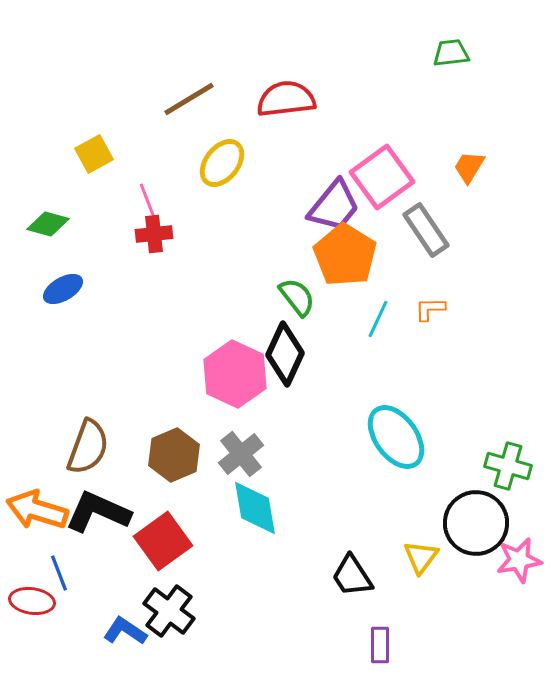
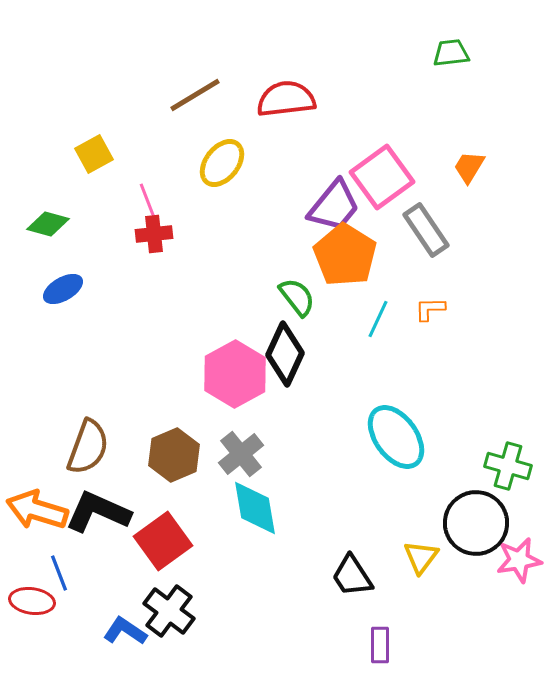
brown line: moved 6 px right, 4 px up
pink hexagon: rotated 6 degrees clockwise
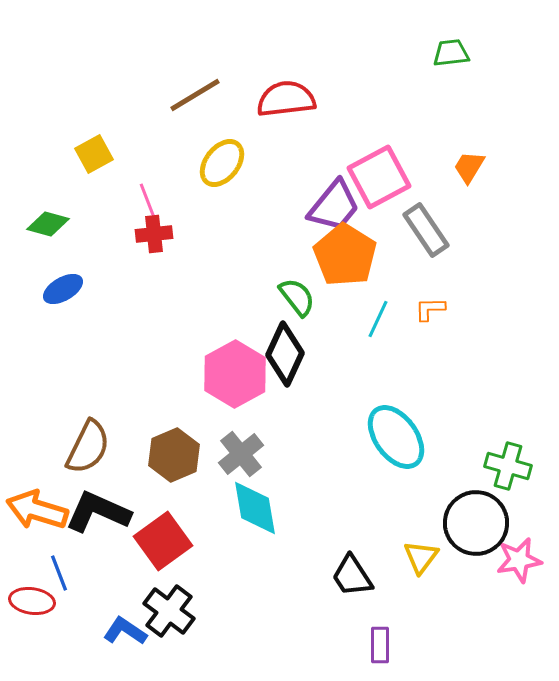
pink square: moved 3 px left; rotated 8 degrees clockwise
brown semicircle: rotated 6 degrees clockwise
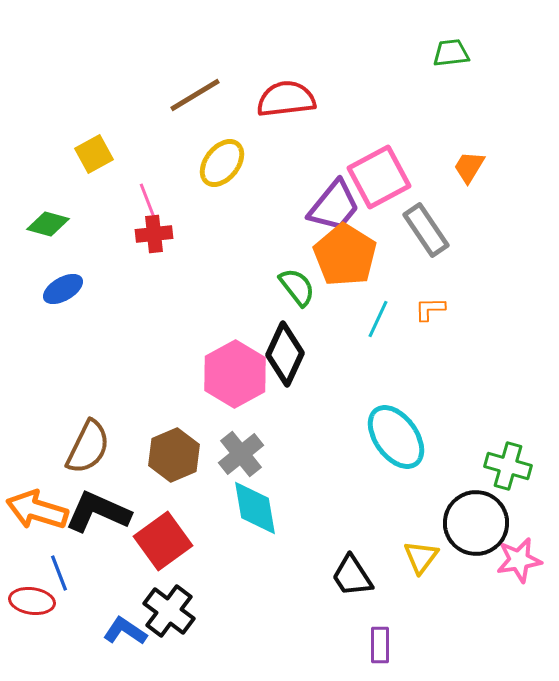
green semicircle: moved 10 px up
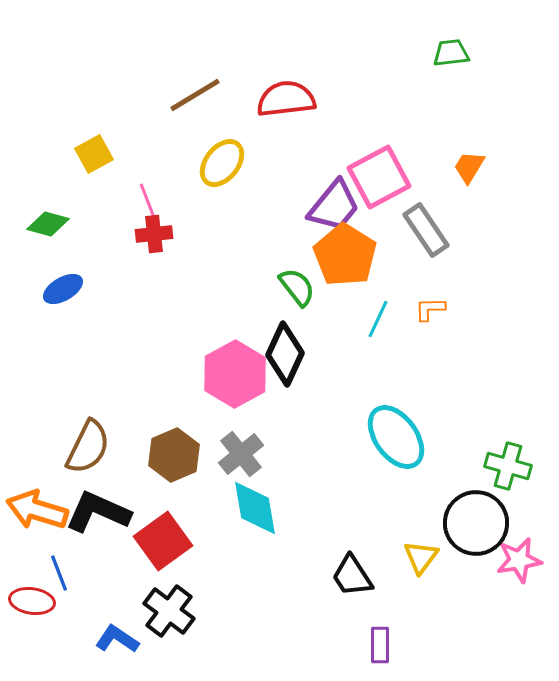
blue L-shape: moved 8 px left, 8 px down
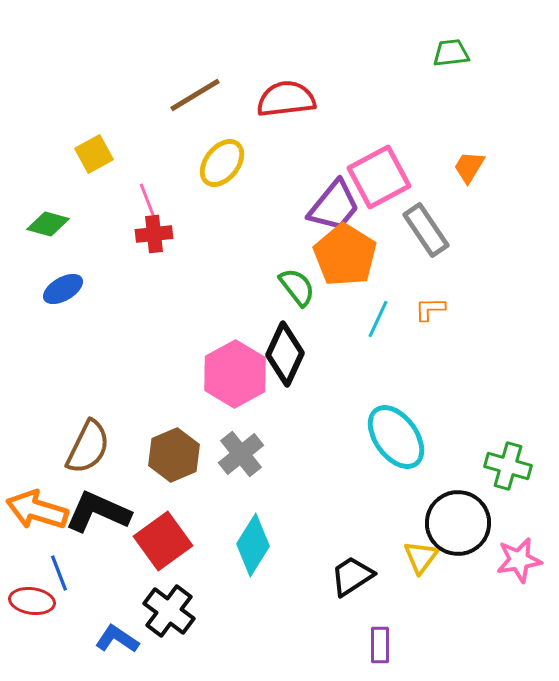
cyan diamond: moved 2 px left, 37 px down; rotated 42 degrees clockwise
black circle: moved 18 px left
black trapezoid: rotated 90 degrees clockwise
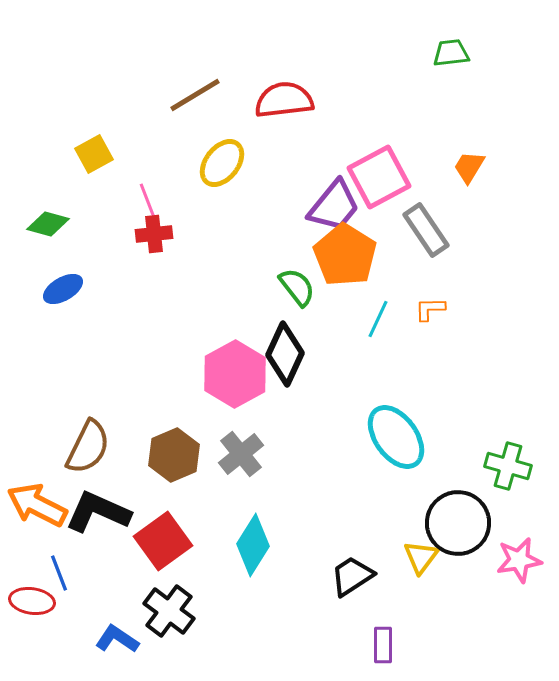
red semicircle: moved 2 px left, 1 px down
orange arrow: moved 5 px up; rotated 10 degrees clockwise
purple rectangle: moved 3 px right
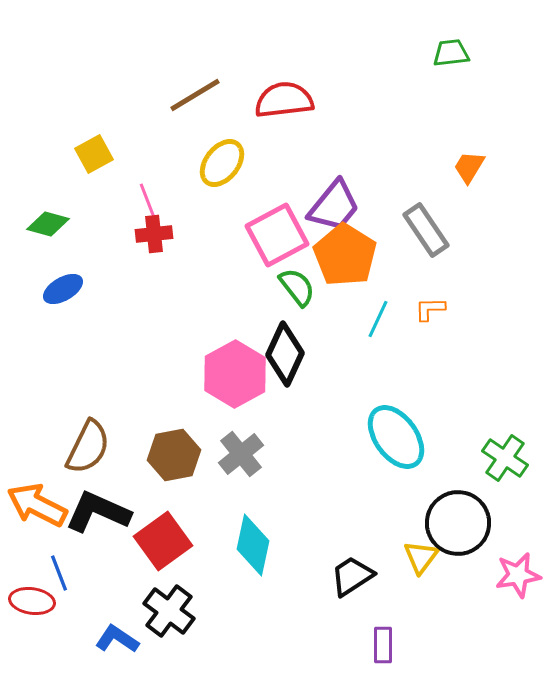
pink square: moved 102 px left, 58 px down
brown hexagon: rotated 12 degrees clockwise
green cross: moved 3 px left, 8 px up; rotated 18 degrees clockwise
cyan diamond: rotated 20 degrees counterclockwise
pink star: moved 1 px left, 15 px down
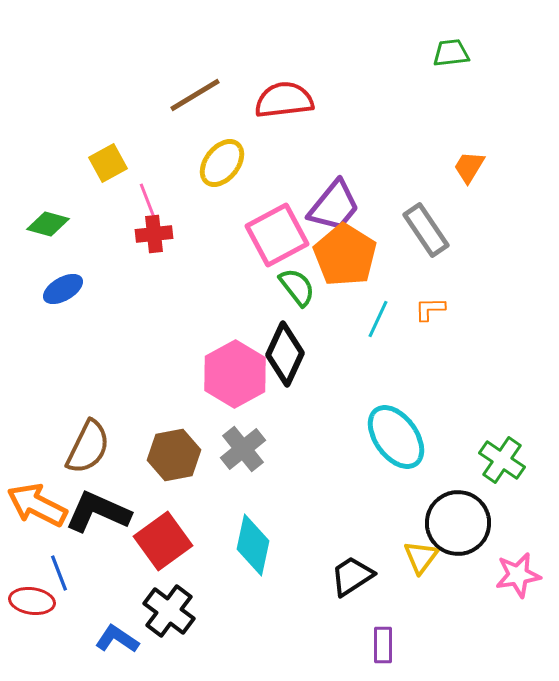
yellow square: moved 14 px right, 9 px down
gray cross: moved 2 px right, 5 px up
green cross: moved 3 px left, 2 px down
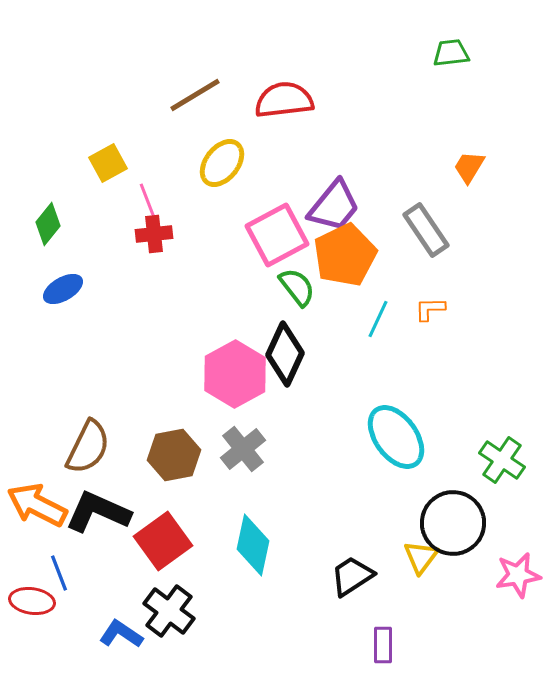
green diamond: rotated 66 degrees counterclockwise
orange pentagon: rotated 14 degrees clockwise
black circle: moved 5 px left
blue L-shape: moved 4 px right, 5 px up
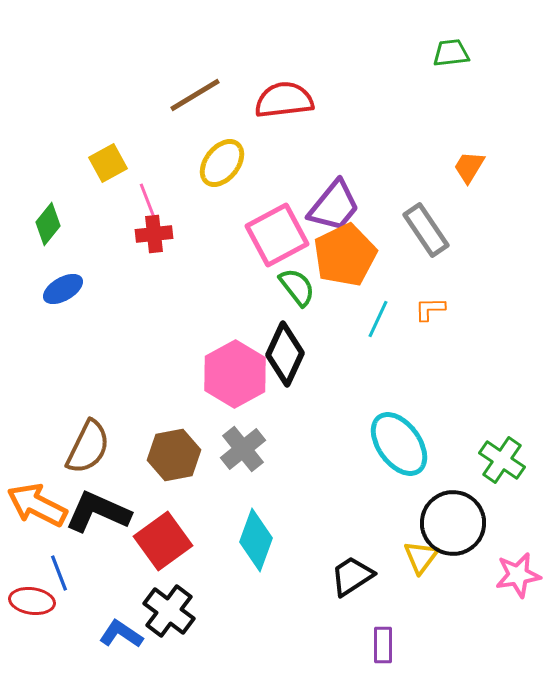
cyan ellipse: moved 3 px right, 7 px down
cyan diamond: moved 3 px right, 5 px up; rotated 8 degrees clockwise
